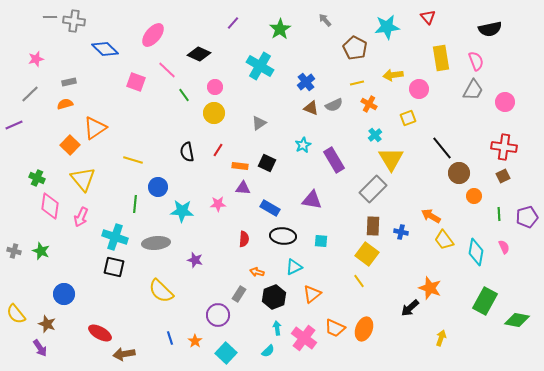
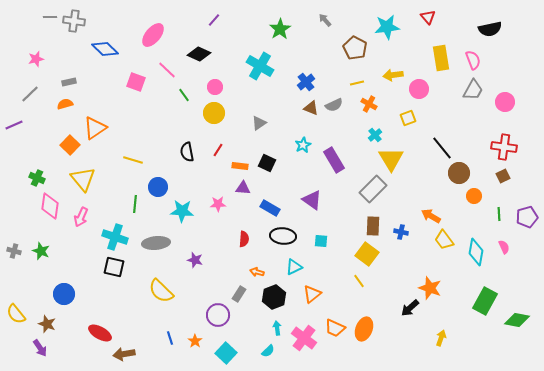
purple line at (233, 23): moved 19 px left, 3 px up
pink semicircle at (476, 61): moved 3 px left, 1 px up
purple triangle at (312, 200): rotated 25 degrees clockwise
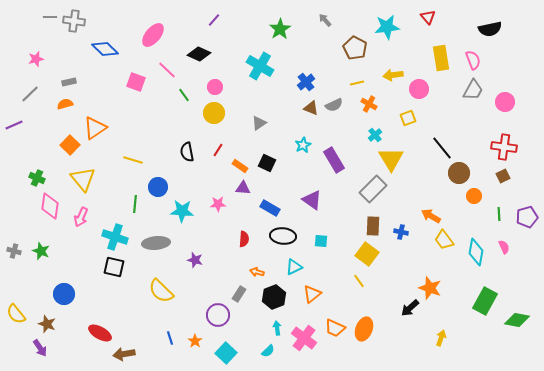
orange rectangle at (240, 166): rotated 28 degrees clockwise
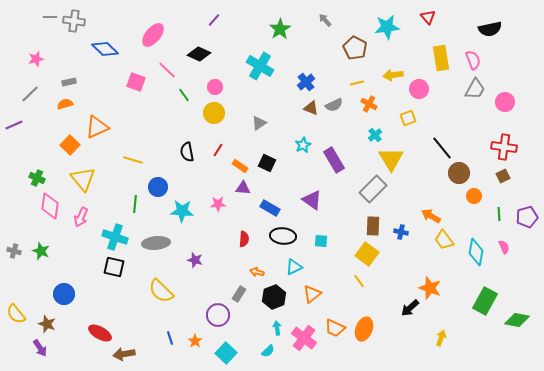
gray trapezoid at (473, 90): moved 2 px right, 1 px up
orange triangle at (95, 128): moved 2 px right, 1 px up; rotated 10 degrees clockwise
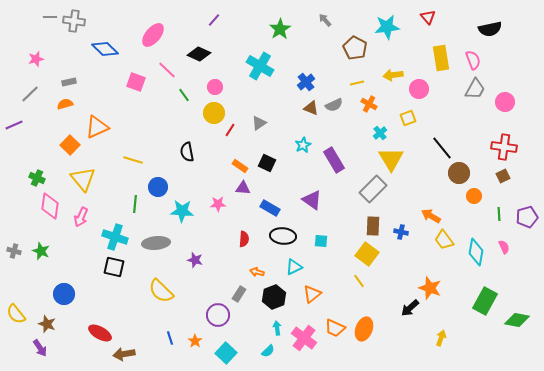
cyan cross at (375, 135): moved 5 px right, 2 px up
red line at (218, 150): moved 12 px right, 20 px up
